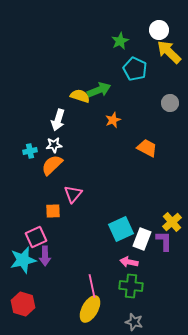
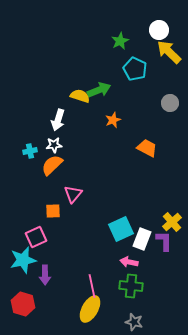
purple arrow: moved 19 px down
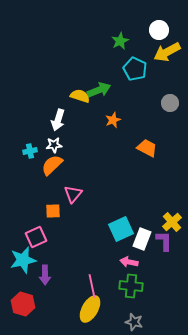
yellow arrow: moved 2 px left; rotated 72 degrees counterclockwise
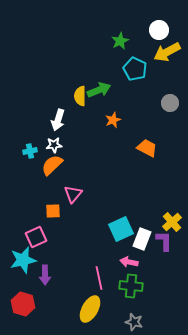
yellow semicircle: rotated 108 degrees counterclockwise
pink line: moved 7 px right, 8 px up
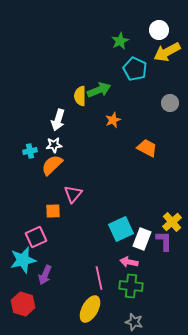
purple arrow: rotated 24 degrees clockwise
